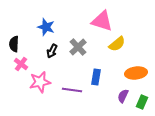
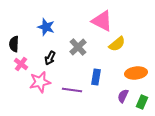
pink triangle: rotated 10 degrees clockwise
black arrow: moved 2 px left, 7 px down
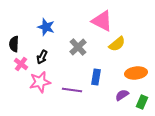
black arrow: moved 8 px left, 1 px up
purple semicircle: moved 1 px left, 1 px up; rotated 32 degrees clockwise
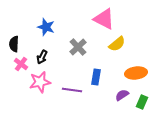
pink triangle: moved 2 px right, 2 px up
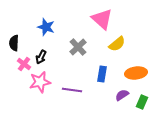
pink triangle: moved 2 px left; rotated 15 degrees clockwise
black semicircle: moved 1 px up
black arrow: moved 1 px left
pink cross: moved 3 px right
blue rectangle: moved 6 px right, 3 px up
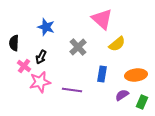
pink cross: moved 2 px down
orange ellipse: moved 2 px down
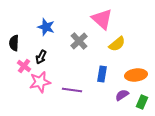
gray cross: moved 1 px right, 6 px up
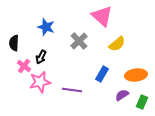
pink triangle: moved 3 px up
blue rectangle: rotated 21 degrees clockwise
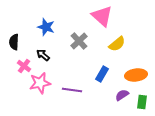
black semicircle: moved 1 px up
black arrow: moved 2 px right, 2 px up; rotated 104 degrees clockwise
pink star: moved 1 px down
green rectangle: rotated 16 degrees counterclockwise
